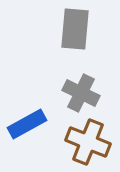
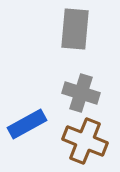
gray cross: rotated 9 degrees counterclockwise
brown cross: moved 3 px left, 1 px up
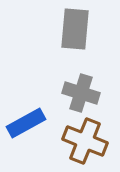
blue rectangle: moved 1 px left, 1 px up
